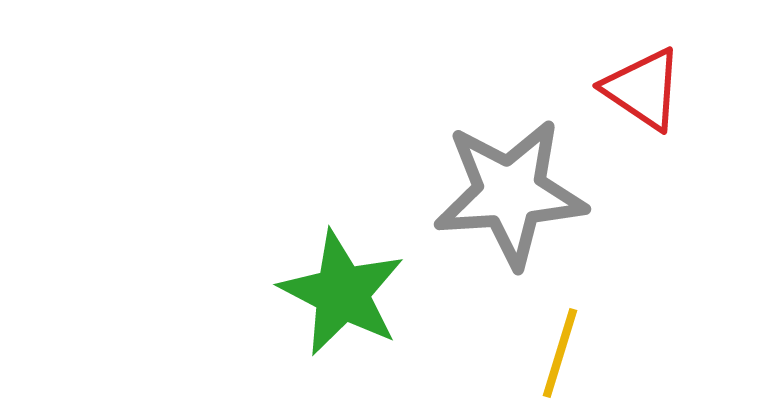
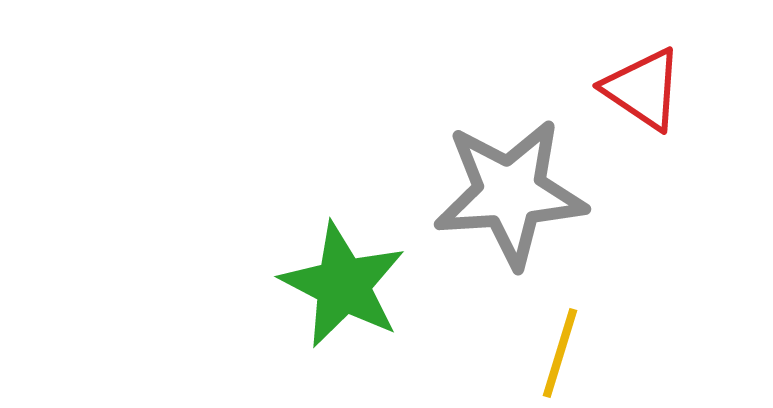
green star: moved 1 px right, 8 px up
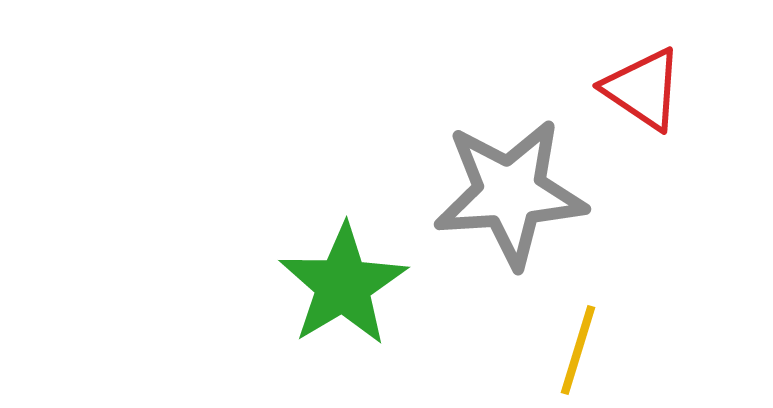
green star: rotated 14 degrees clockwise
yellow line: moved 18 px right, 3 px up
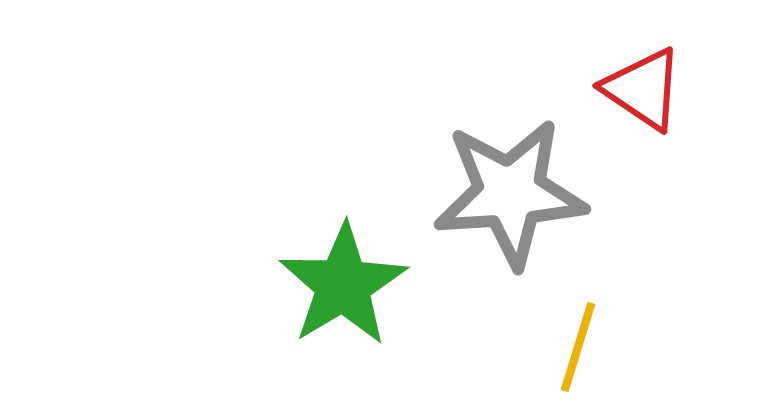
yellow line: moved 3 px up
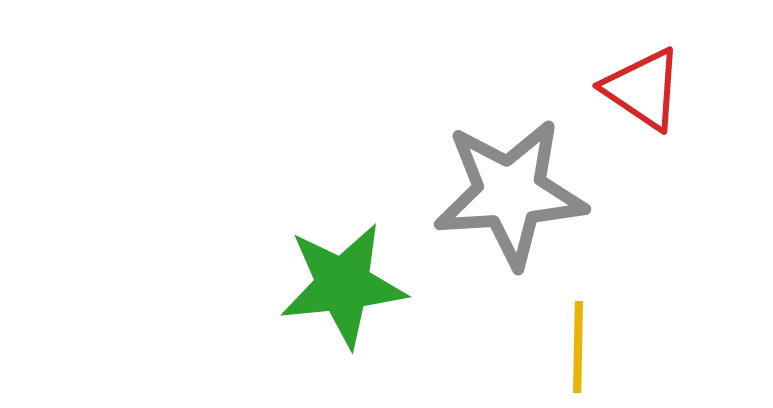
green star: rotated 25 degrees clockwise
yellow line: rotated 16 degrees counterclockwise
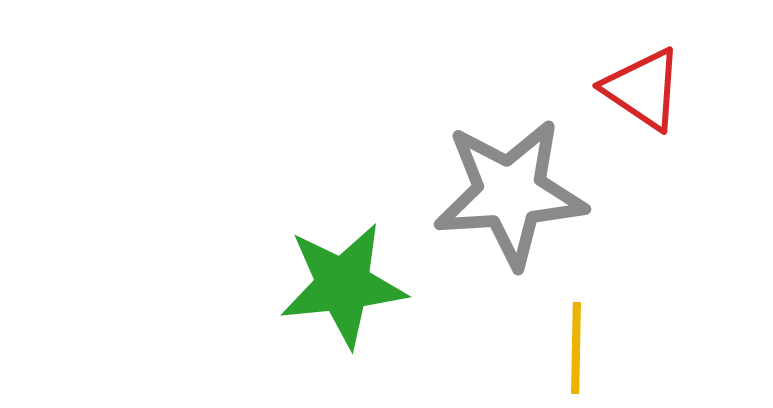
yellow line: moved 2 px left, 1 px down
